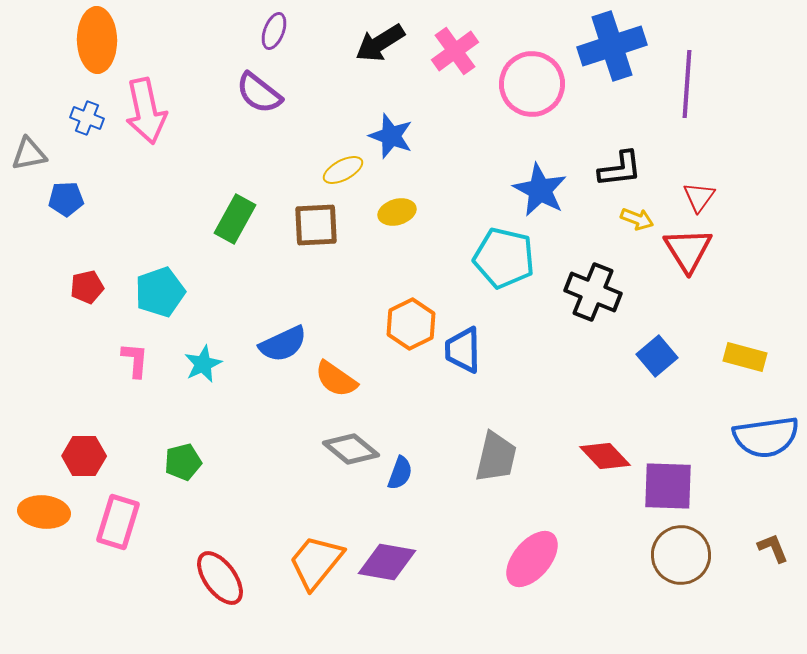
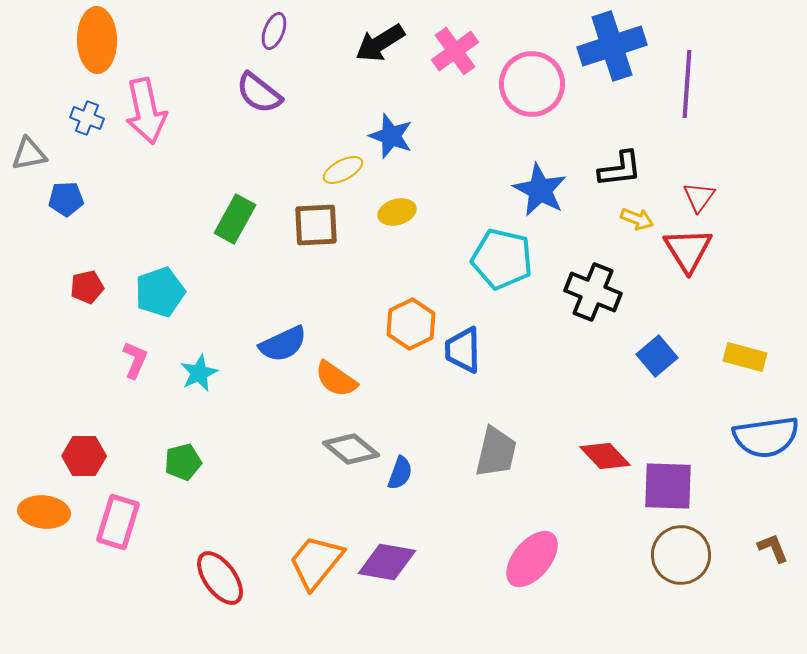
cyan pentagon at (504, 258): moved 2 px left, 1 px down
pink L-shape at (135, 360): rotated 18 degrees clockwise
cyan star at (203, 364): moved 4 px left, 9 px down
gray trapezoid at (496, 457): moved 5 px up
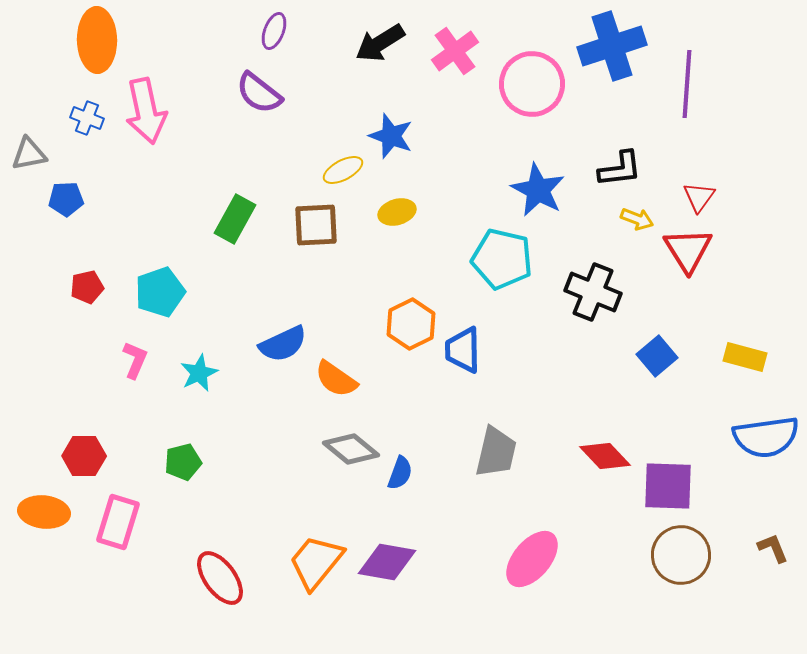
blue star at (540, 190): moved 2 px left
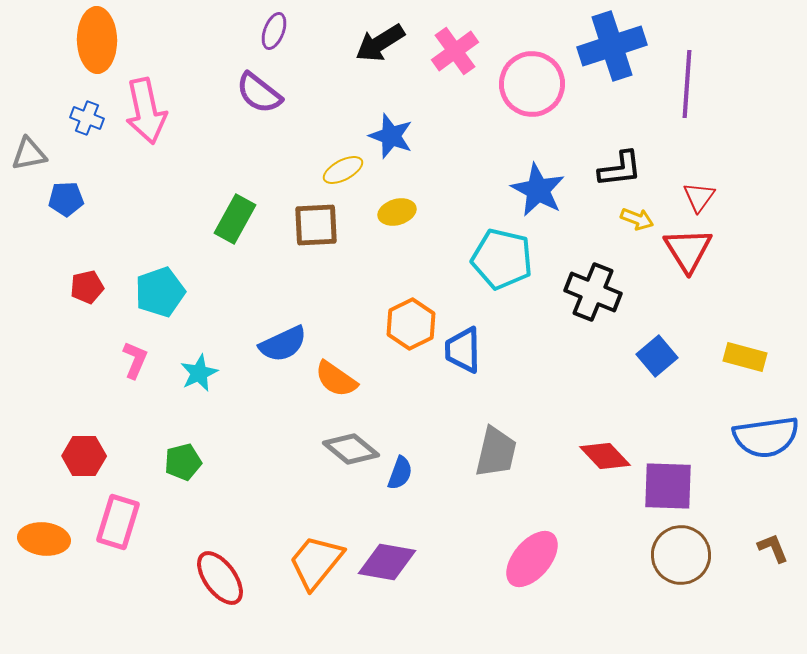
orange ellipse at (44, 512): moved 27 px down
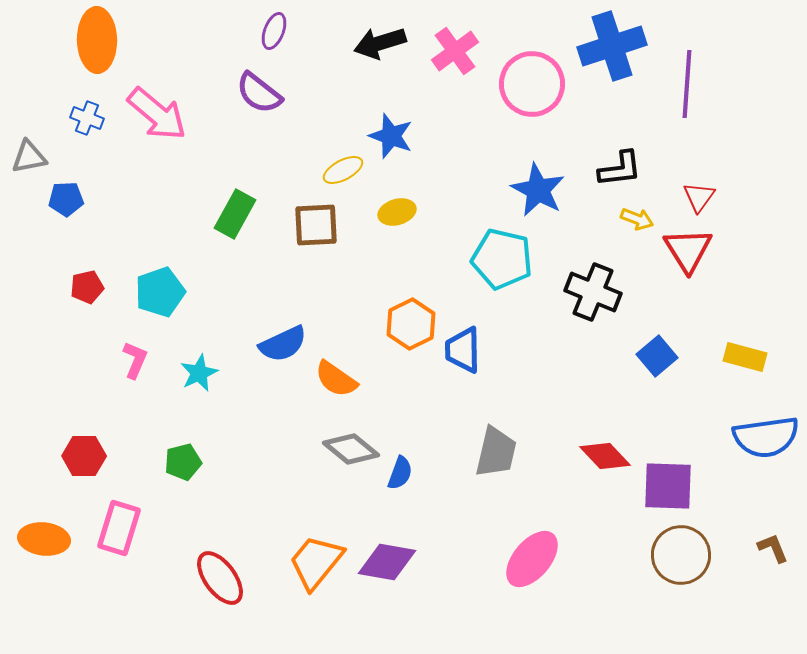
black arrow at (380, 43): rotated 15 degrees clockwise
pink arrow at (146, 111): moved 11 px right, 3 px down; rotated 38 degrees counterclockwise
gray triangle at (29, 154): moved 3 px down
green rectangle at (235, 219): moved 5 px up
pink rectangle at (118, 522): moved 1 px right, 6 px down
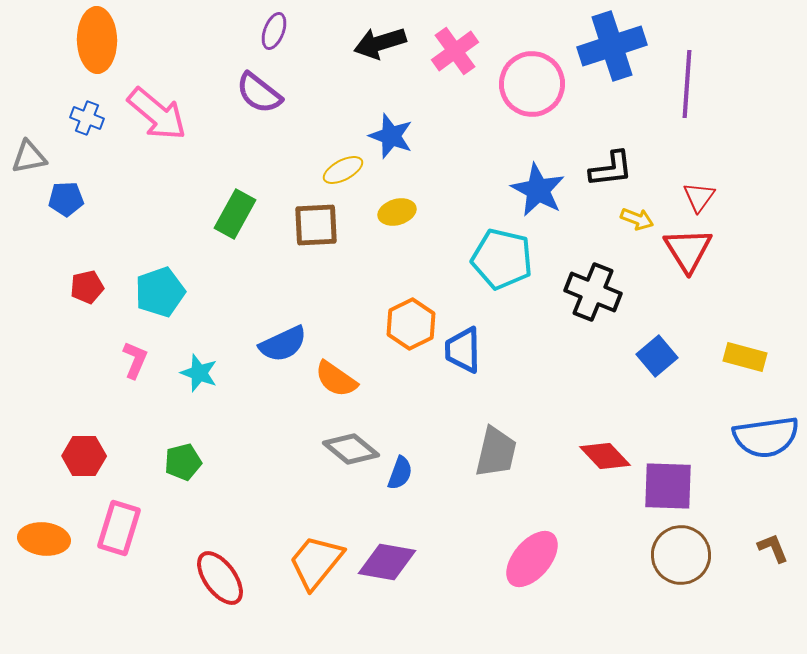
black L-shape at (620, 169): moved 9 px left
cyan star at (199, 373): rotated 27 degrees counterclockwise
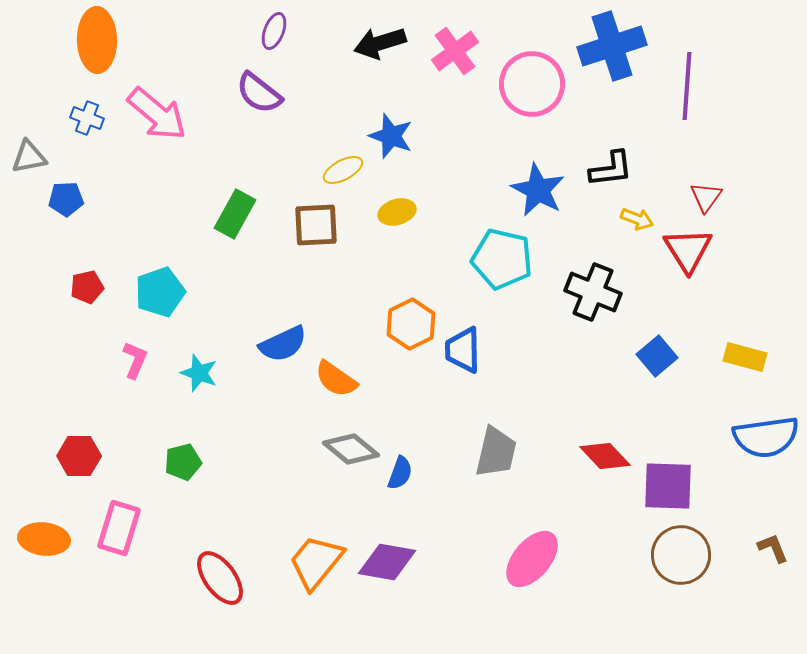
purple line at (687, 84): moved 2 px down
red triangle at (699, 197): moved 7 px right
red hexagon at (84, 456): moved 5 px left
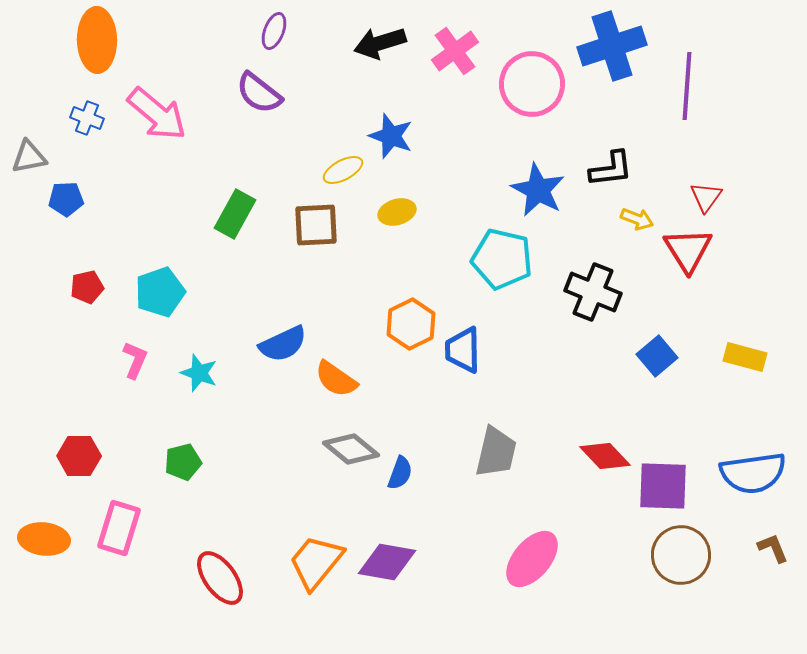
blue semicircle at (766, 437): moved 13 px left, 36 px down
purple square at (668, 486): moved 5 px left
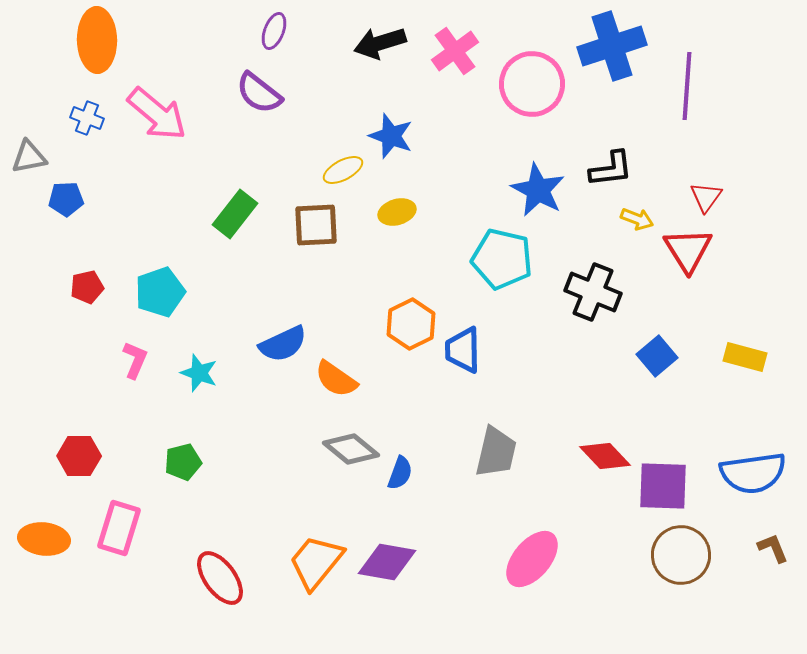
green rectangle at (235, 214): rotated 9 degrees clockwise
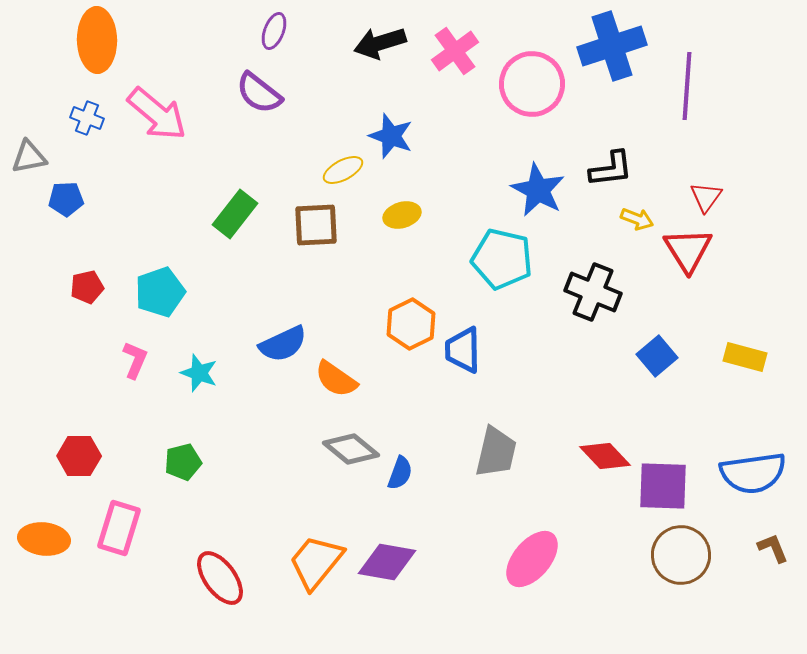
yellow ellipse at (397, 212): moved 5 px right, 3 px down
